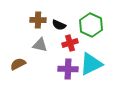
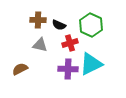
brown semicircle: moved 2 px right, 5 px down
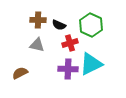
gray triangle: moved 3 px left
brown semicircle: moved 4 px down
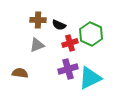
green hexagon: moved 9 px down
gray triangle: rotated 35 degrees counterclockwise
cyan triangle: moved 1 px left, 14 px down
purple cross: rotated 18 degrees counterclockwise
brown semicircle: rotated 35 degrees clockwise
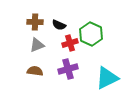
brown cross: moved 3 px left, 2 px down
brown semicircle: moved 15 px right, 2 px up
cyan triangle: moved 17 px right
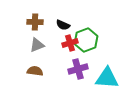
black semicircle: moved 4 px right
green hexagon: moved 5 px left, 6 px down; rotated 15 degrees clockwise
purple cross: moved 10 px right
cyan triangle: rotated 30 degrees clockwise
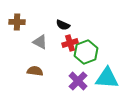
brown cross: moved 18 px left
green hexagon: moved 12 px down
gray triangle: moved 3 px right, 3 px up; rotated 49 degrees clockwise
purple cross: moved 12 px down; rotated 30 degrees counterclockwise
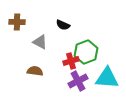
red cross: moved 1 px right, 18 px down
purple cross: rotated 18 degrees clockwise
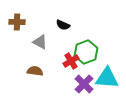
red cross: rotated 14 degrees counterclockwise
purple cross: moved 6 px right, 3 px down; rotated 18 degrees counterclockwise
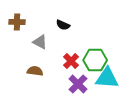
green hexagon: moved 9 px right, 8 px down; rotated 20 degrees clockwise
red cross: rotated 14 degrees counterclockwise
purple cross: moved 6 px left
